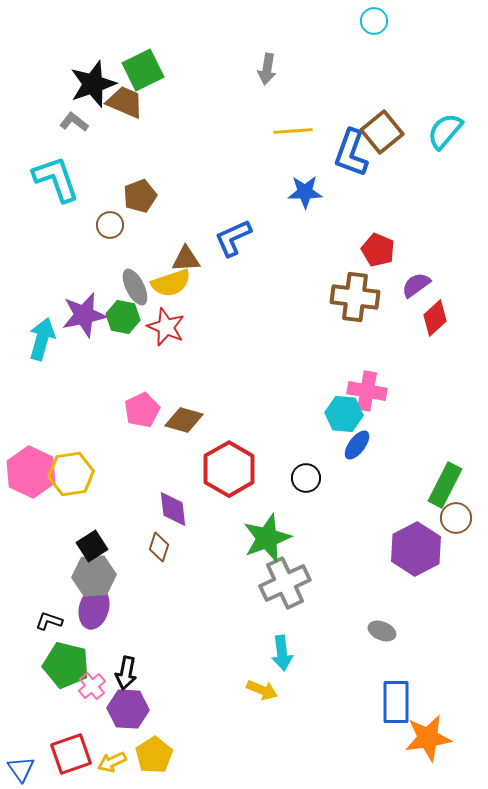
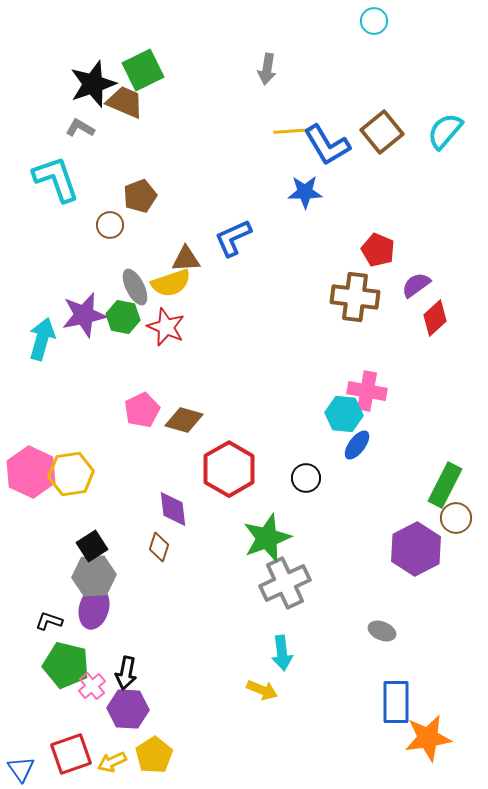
gray L-shape at (74, 122): moved 6 px right, 6 px down; rotated 8 degrees counterclockwise
blue L-shape at (351, 153): moved 24 px left, 8 px up; rotated 51 degrees counterclockwise
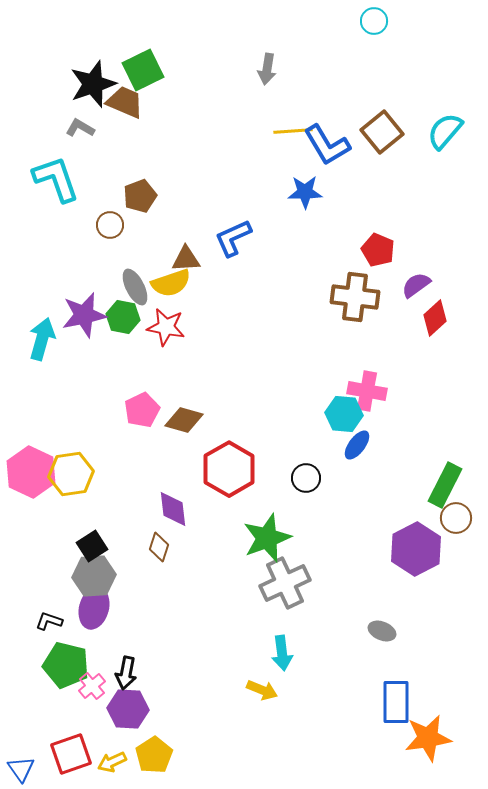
red star at (166, 327): rotated 12 degrees counterclockwise
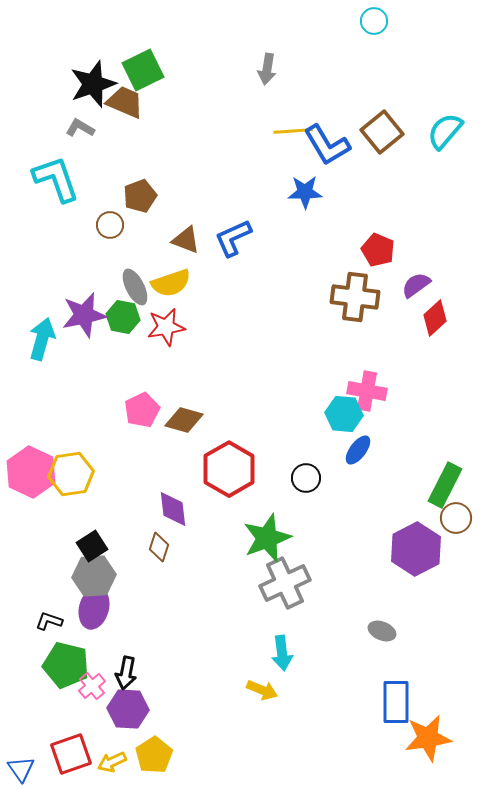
brown triangle at (186, 259): moved 19 px up; rotated 24 degrees clockwise
red star at (166, 327): rotated 21 degrees counterclockwise
blue ellipse at (357, 445): moved 1 px right, 5 px down
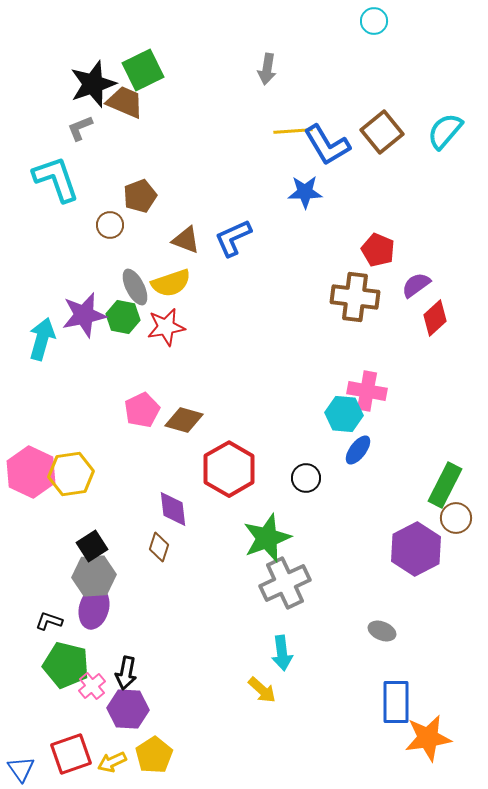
gray L-shape at (80, 128): rotated 52 degrees counterclockwise
yellow arrow at (262, 690): rotated 20 degrees clockwise
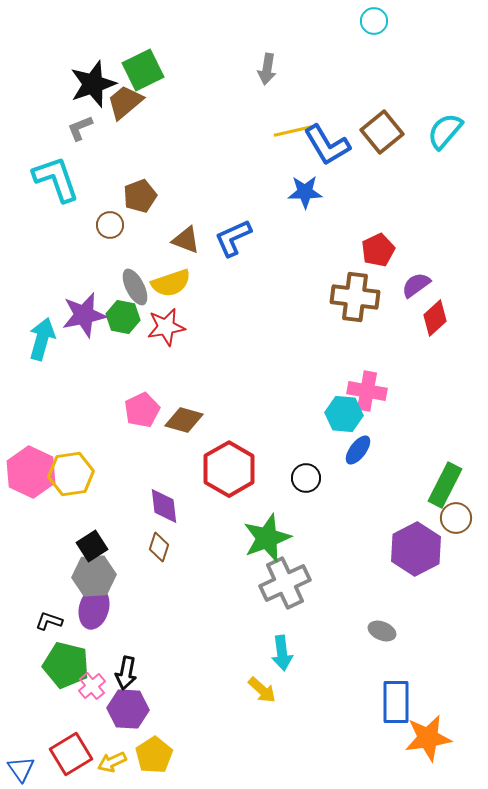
brown trapezoid at (125, 102): rotated 63 degrees counterclockwise
yellow line at (293, 131): rotated 9 degrees counterclockwise
red pentagon at (378, 250): rotated 24 degrees clockwise
purple diamond at (173, 509): moved 9 px left, 3 px up
red square at (71, 754): rotated 12 degrees counterclockwise
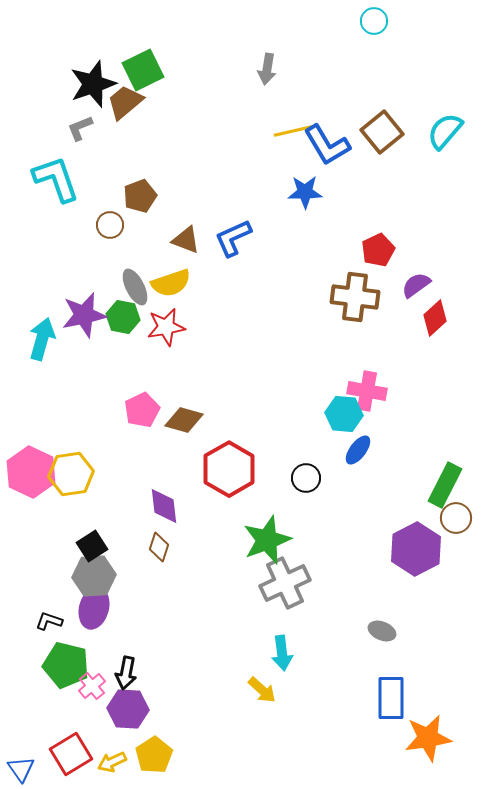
green star at (267, 538): moved 2 px down
blue rectangle at (396, 702): moved 5 px left, 4 px up
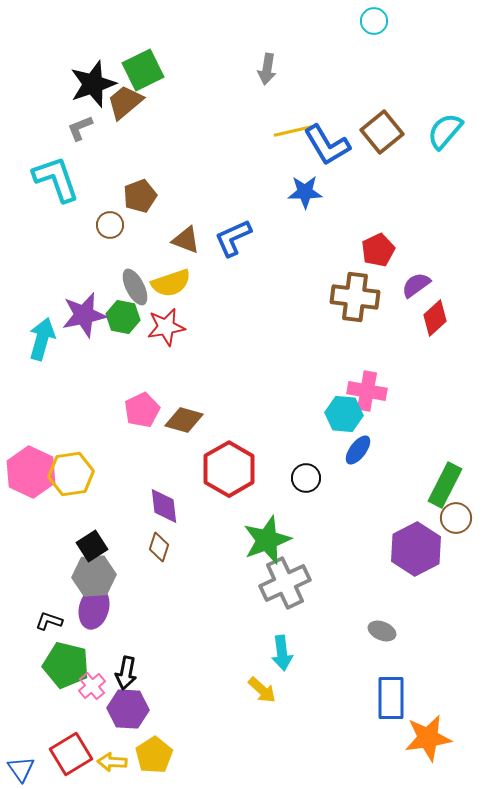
yellow arrow at (112, 762): rotated 28 degrees clockwise
